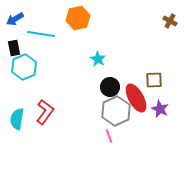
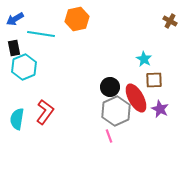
orange hexagon: moved 1 px left, 1 px down
cyan star: moved 46 px right
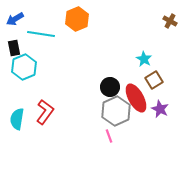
orange hexagon: rotated 10 degrees counterclockwise
brown square: rotated 30 degrees counterclockwise
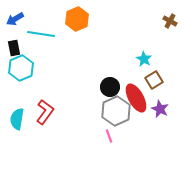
cyan hexagon: moved 3 px left, 1 px down
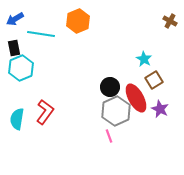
orange hexagon: moved 1 px right, 2 px down
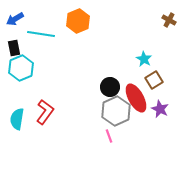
brown cross: moved 1 px left, 1 px up
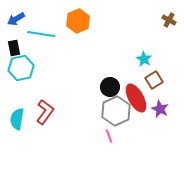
blue arrow: moved 1 px right
cyan hexagon: rotated 10 degrees clockwise
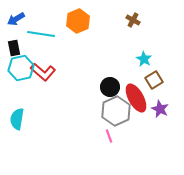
brown cross: moved 36 px left
red L-shape: moved 2 px left, 40 px up; rotated 95 degrees clockwise
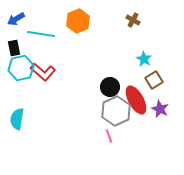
red ellipse: moved 2 px down
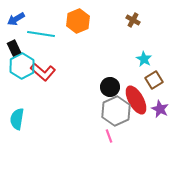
black rectangle: rotated 14 degrees counterclockwise
cyan hexagon: moved 1 px right, 2 px up; rotated 15 degrees counterclockwise
